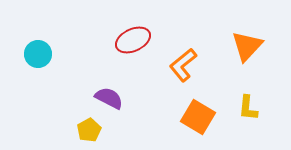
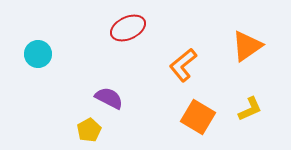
red ellipse: moved 5 px left, 12 px up
orange triangle: rotated 12 degrees clockwise
yellow L-shape: moved 2 px right, 1 px down; rotated 120 degrees counterclockwise
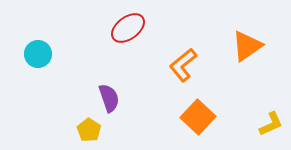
red ellipse: rotated 12 degrees counterclockwise
purple semicircle: rotated 44 degrees clockwise
yellow L-shape: moved 21 px right, 15 px down
orange square: rotated 12 degrees clockwise
yellow pentagon: rotated 10 degrees counterclockwise
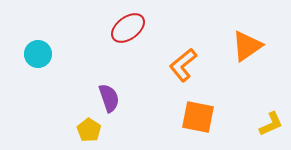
orange square: rotated 32 degrees counterclockwise
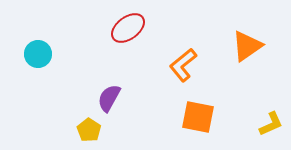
purple semicircle: rotated 132 degrees counterclockwise
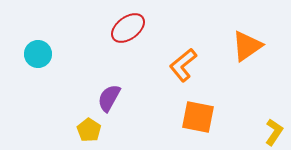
yellow L-shape: moved 3 px right, 8 px down; rotated 32 degrees counterclockwise
